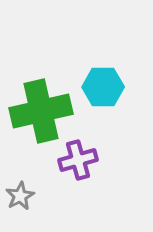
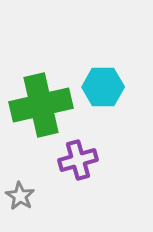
green cross: moved 6 px up
gray star: rotated 12 degrees counterclockwise
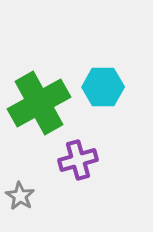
green cross: moved 2 px left, 2 px up; rotated 16 degrees counterclockwise
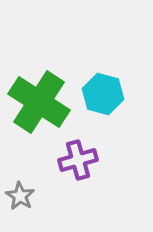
cyan hexagon: moved 7 px down; rotated 15 degrees clockwise
green cross: moved 1 px up; rotated 28 degrees counterclockwise
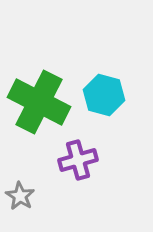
cyan hexagon: moved 1 px right, 1 px down
green cross: rotated 6 degrees counterclockwise
